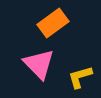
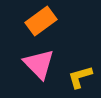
orange rectangle: moved 12 px left, 2 px up
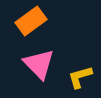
orange rectangle: moved 10 px left
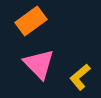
yellow L-shape: rotated 24 degrees counterclockwise
